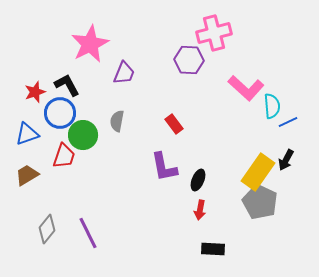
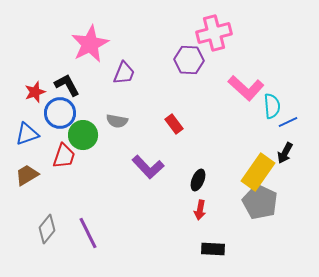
gray semicircle: rotated 90 degrees counterclockwise
black arrow: moved 1 px left, 7 px up
purple L-shape: moved 16 px left; rotated 32 degrees counterclockwise
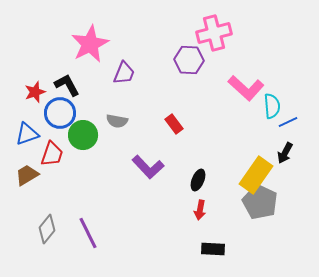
red trapezoid: moved 12 px left, 2 px up
yellow rectangle: moved 2 px left, 3 px down
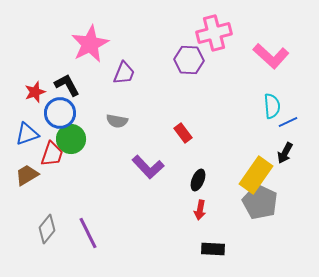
pink L-shape: moved 25 px right, 32 px up
red rectangle: moved 9 px right, 9 px down
green circle: moved 12 px left, 4 px down
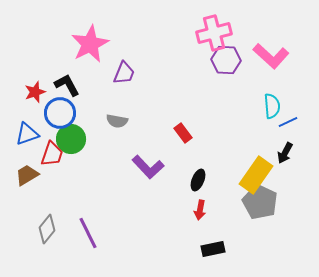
purple hexagon: moved 37 px right
black rectangle: rotated 15 degrees counterclockwise
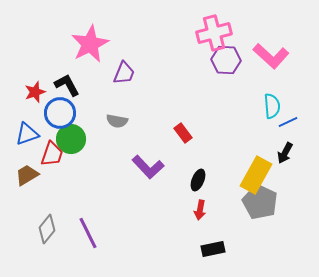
yellow rectangle: rotated 6 degrees counterclockwise
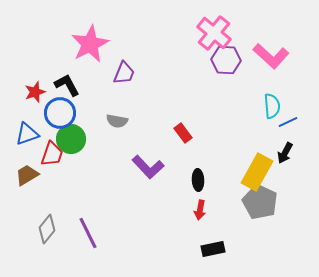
pink cross: rotated 36 degrees counterclockwise
yellow rectangle: moved 1 px right, 3 px up
black ellipse: rotated 25 degrees counterclockwise
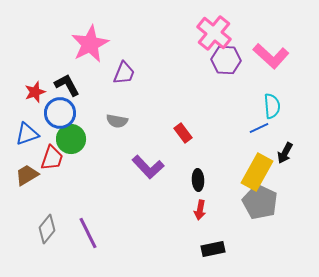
blue line: moved 29 px left, 6 px down
red trapezoid: moved 4 px down
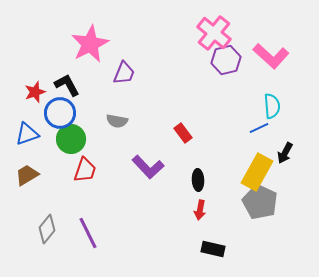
purple hexagon: rotated 16 degrees counterclockwise
red trapezoid: moved 33 px right, 12 px down
black rectangle: rotated 25 degrees clockwise
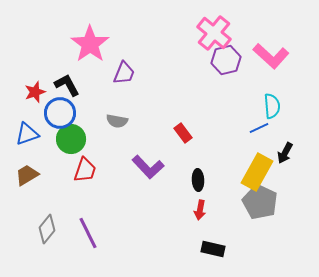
pink star: rotated 9 degrees counterclockwise
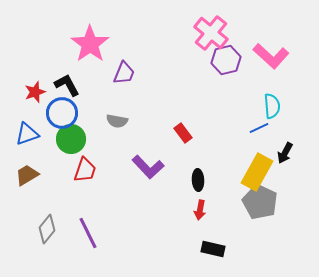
pink cross: moved 3 px left
blue circle: moved 2 px right
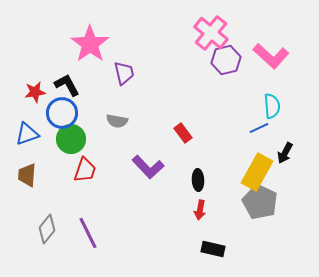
purple trapezoid: rotated 35 degrees counterclockwise
red star: rotated 10 degrees clockwise
brown trapezoid: rotated 55 degrees counterclockwise
